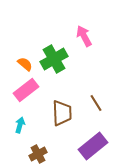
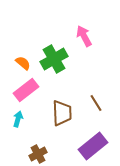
orange semicircle: moved 2 px left, 1 px up
cyan arrow: moved 2 px left, 6 px up
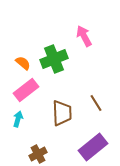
green cross: rotated 8 degrees clockwise
purple rectangle: moved 1 px down
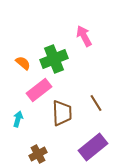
pink rectangle: moved 13 px right
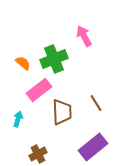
brown trapezoid: moved 1 px up
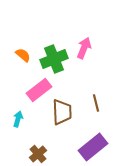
pink arrow: moved 12 px down; rotated 50 degrees clockwise
orange semicircle: moved 8 px up
brown line: rotated 18 degrees clockwise
brown cross: rotated 12 degrees counterclockwise
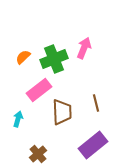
orange semicircle: moved 2 px down; rotated 84 degrees counterclockwise
purple rectangle: moved 2 px up
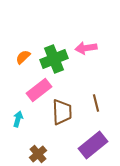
pink arrow: moved 2 px right; rotated 120 degrees counterclockwise
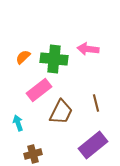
pink arrow: moved 2 px right, 1 px down; rotated 15 degrees clockwise
green cross: rotated 28 degrees clockwise
brown trapezoid: moved 1 px left; rotated 28 degrees clockwise
cyan arrow: moved 4 px down; rotated 35 degrees counterclockwise
brown cross: moved 5 px left; rotated 24 degrees clockwise
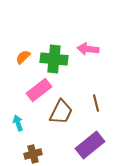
purple rectangle: moved 3 px left
